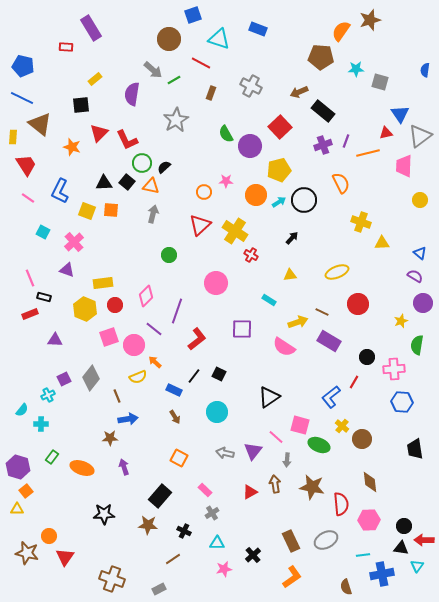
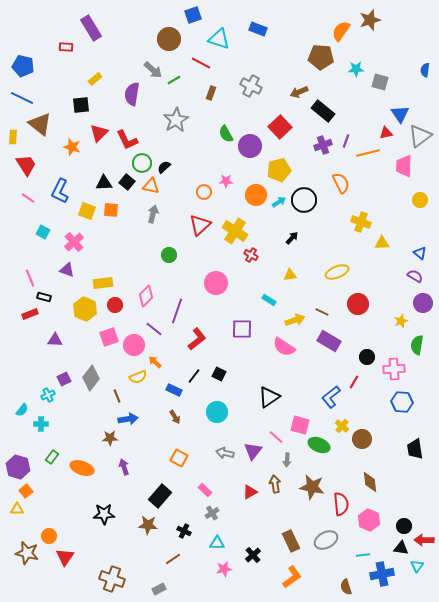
yellow arrow at (298, 322): moved 3 px left, 2 px up
pink hexagon at (369, 520): rotated 25 degrees clockwise
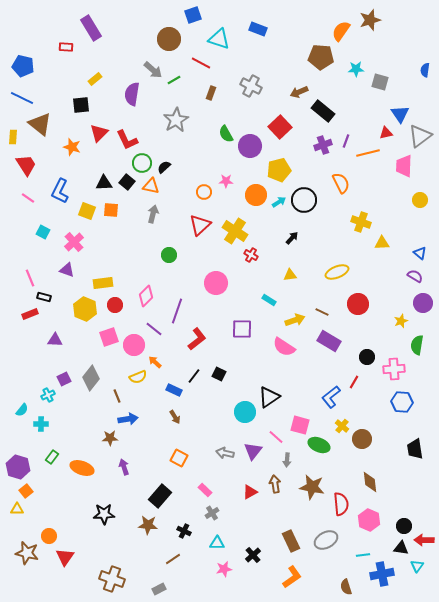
cyan circle at (217, 412): moved 28 px right
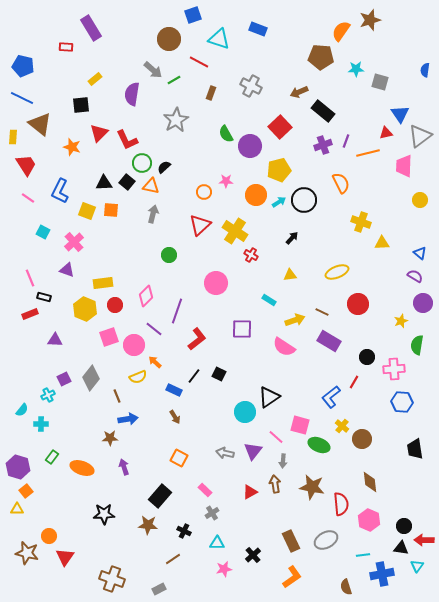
red line at (201, 63): moved 2 px left, 1 px up
gray arrow at (287, 460): moved 4 px left, 1 px down
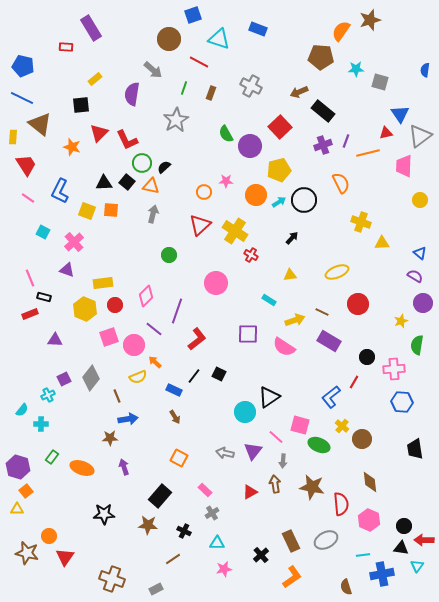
green line at (174, 80): moved 10 px right, 8 px down; rotated 40 degrees counterclockwise
purple square at (242, 329): moved 6 px right, 5 px down
black cross at (253, 555): moved 8 px right
gray rectangle at (159, 589): moved 3 px left
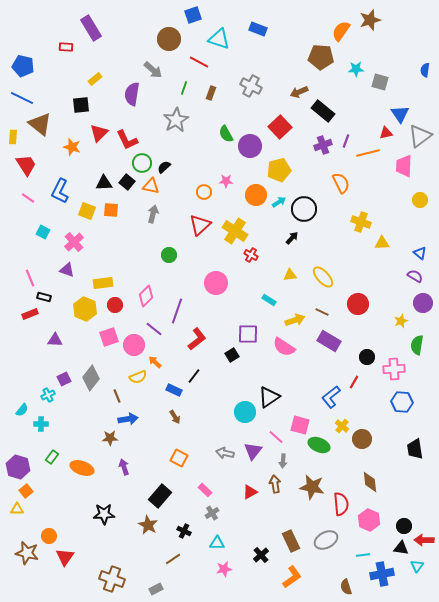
black circle at (304, 200): moved 9 px down
yellow ellipse at (337, 272): moved 14 px left, 5 px down; rotated 70 degrees clockwise
black square at (219, 374): moved 13 px right, 19 px up; rotated 32 degrees clockwise
brown star at (148, 525): rotated 24 degrees clockwise
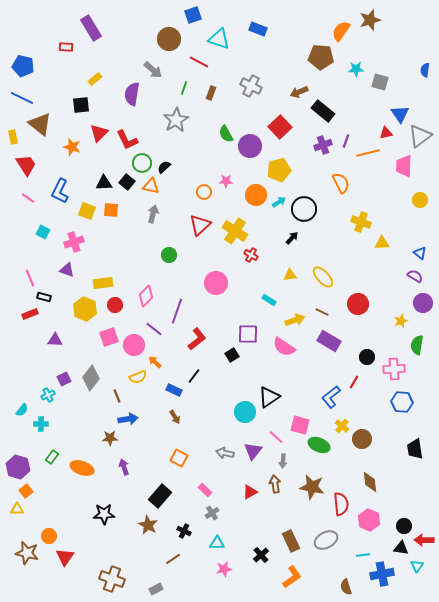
yellow rectangle at (13, 137): rotated 16 degrees counterclockwise
pink cross at (74, 242): rotated 24 degrees clockwise
